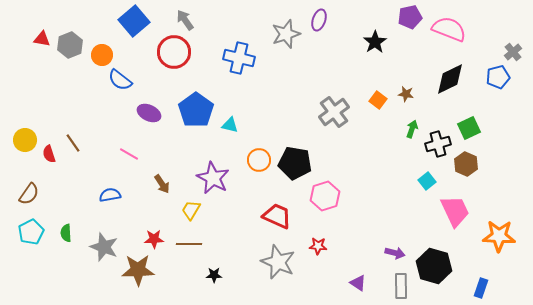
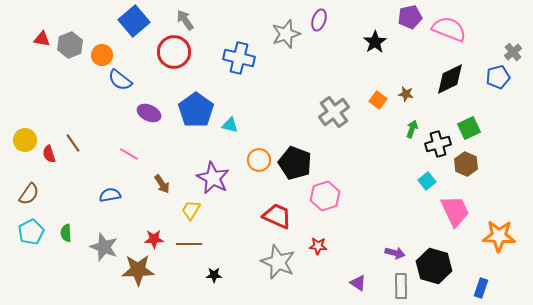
black pentagon at (295, 163): rotated 12 degrees clockwise
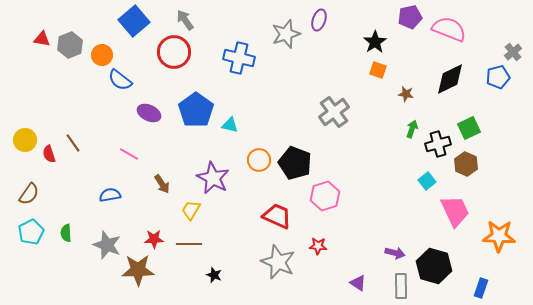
orange square at (378, 100): moved 30 px up; rotated 18 degrees counterclockwise
gray star at (104, 247): moved 3 px right, 2 px up
black star at (214, 275): rotated 21 degrees clockwise
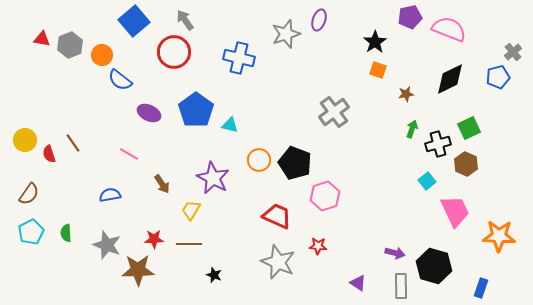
brown star at (406, 94): rotated 21 degrees counterclockwise
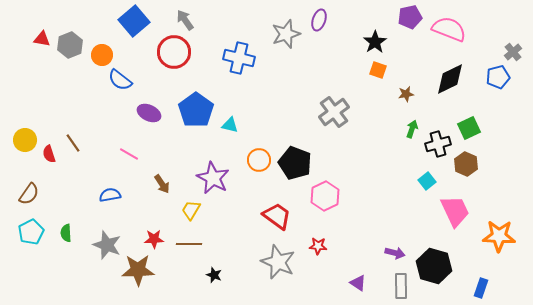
pink hexagon at (325, 196): rotated 8 degrees counterclockwise
red trapezoid at (277, 216): rotated 12 degrees clockwise
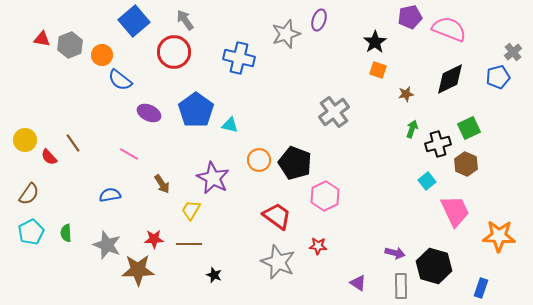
red semicircle at (49, 154): moved 3 px down; rotated 24 degrees counterclockwise
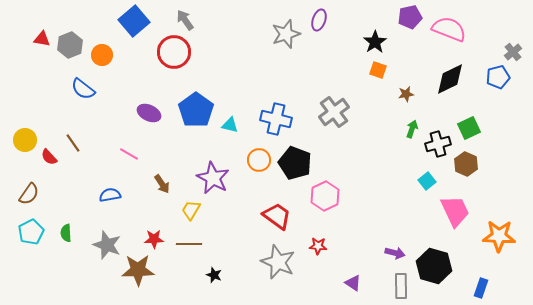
blue cross at (239, 58): moved 37 px right, 61 px down
blue semicircle at (120, 80): moved 37 px left, 9 px down
purple triangle at (358, 283): moved 5 px left
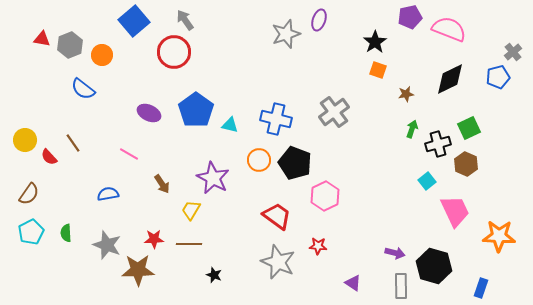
blue semicircle at (110, 195): moved 2 px left, 1 px up
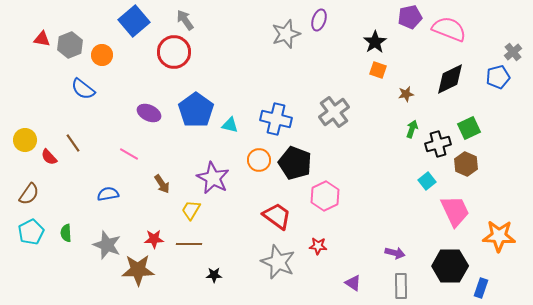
black hexagon at (434, 266): moved 16 px right; rotated 16 degrees counterclockwise
black star at (214, 275): rotated 21 degrees counterclockwise
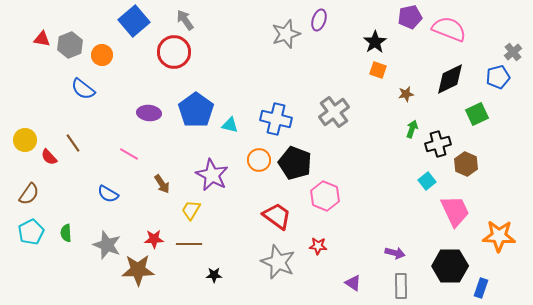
purple ellipse at (149, 113): rotated 20 degrees counterclockwise
green square at (469, 128): moved 8 px right, 14 px up
purple star at (213, 178): moved 1 px left, 3 px up
blue semicircle at (108, 194): rotated 140 degrees counterclockwise
pink hexagon at (325, 196): rotated 12 degrees counterclockwise
